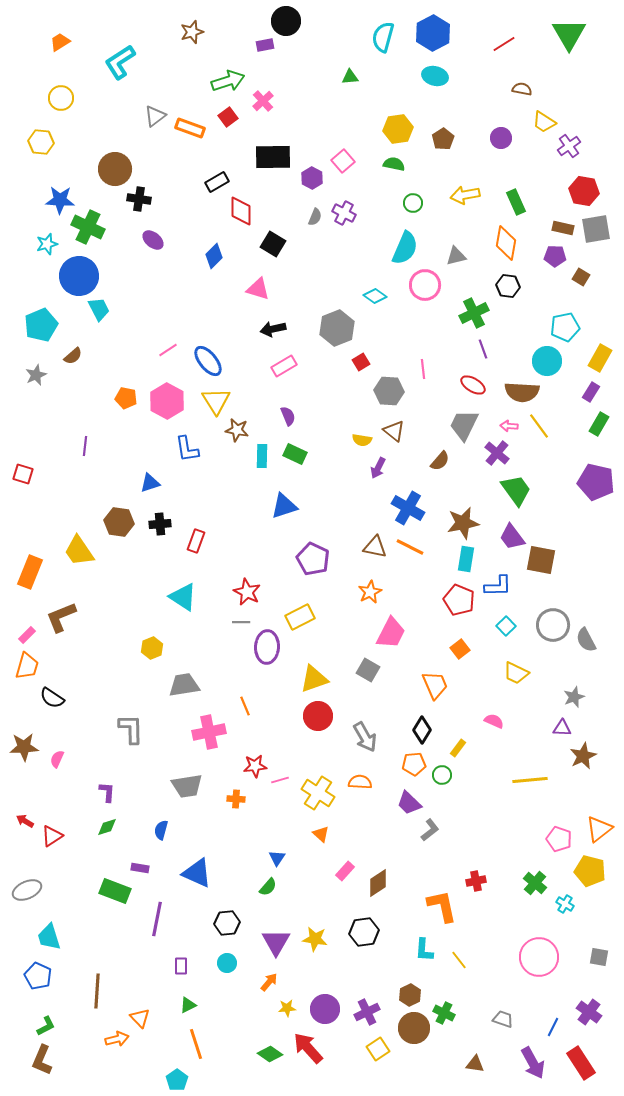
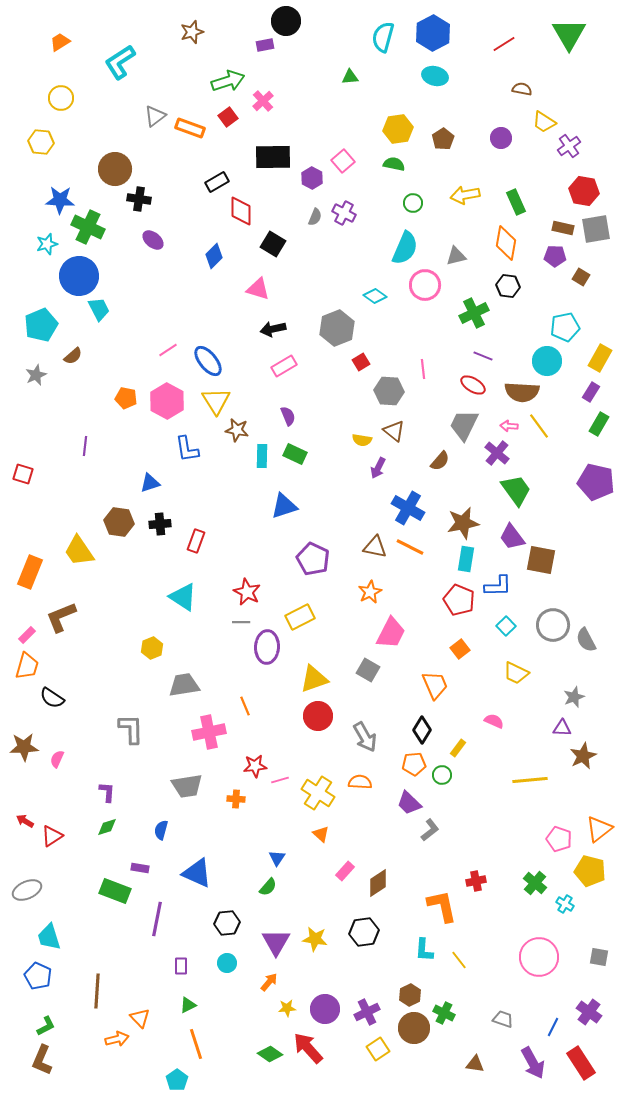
purple line at (483, 349): moved 7 px down; rotated 48 degrees counterclockwise
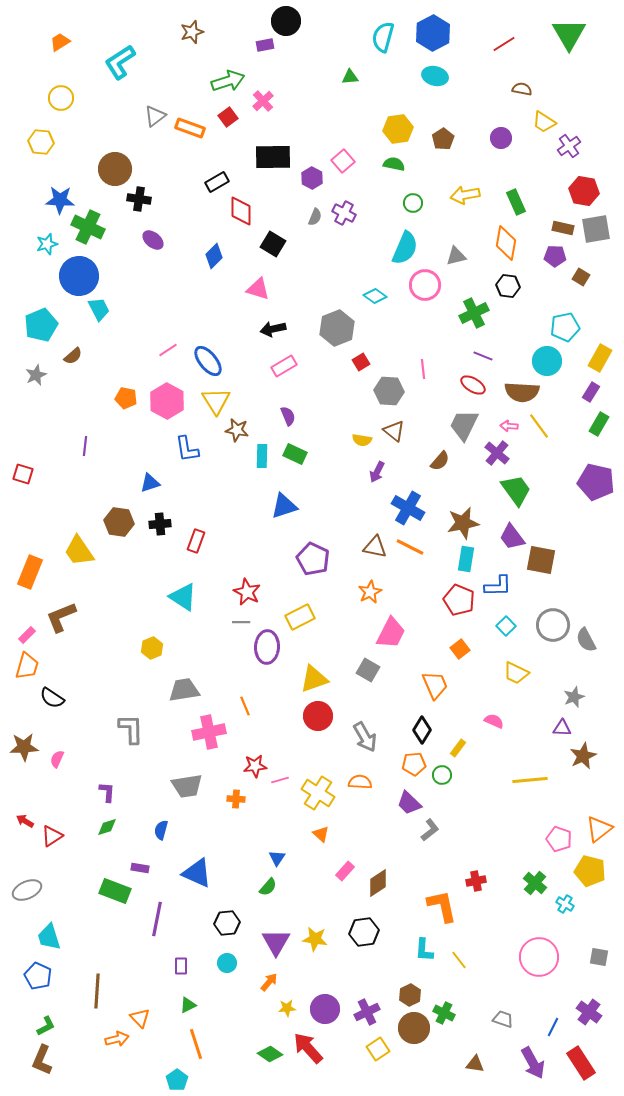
purple arrow at (378, 468): moved 1 px left, 4 px down
gray trapezoid at (184, 685): moved 5 px down
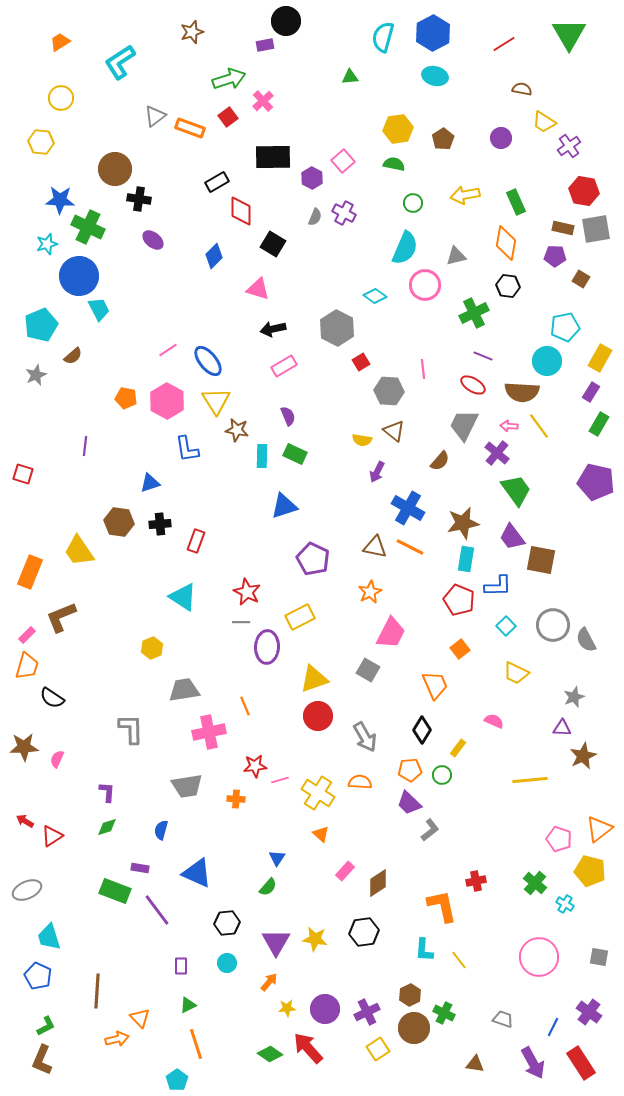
green arrow at (228, 81): moved 1 px right, 2 px up
brown square at (581, 277): moved 2 px down
gray hexagon at (337, 328): rotated 12 degrees counterclockwise
orange pentagon at (414, 764): moved 4 px left, 6 px down
purple line at (157, 919): moved 9 px up; rotated 48 degrees counterclockwise
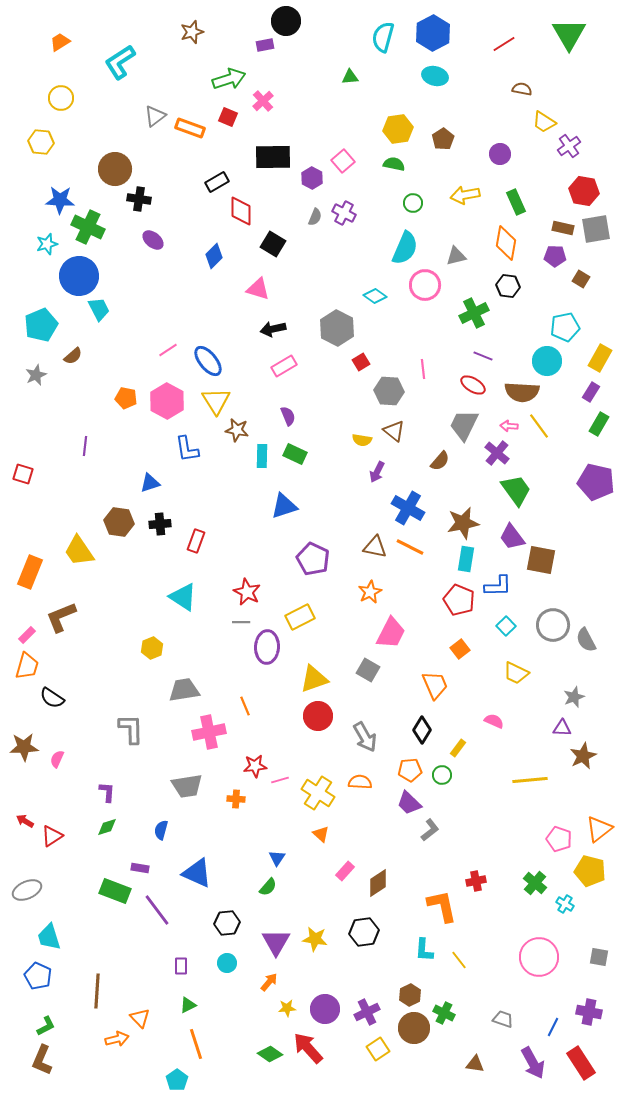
red square at (228, 117): rotated 30 degrees counterclockwise
purple circle at (501, 138): moved 1 px left, 16 px down
purple cross at (589, 1012): rotated 25 degrees counterclockwise
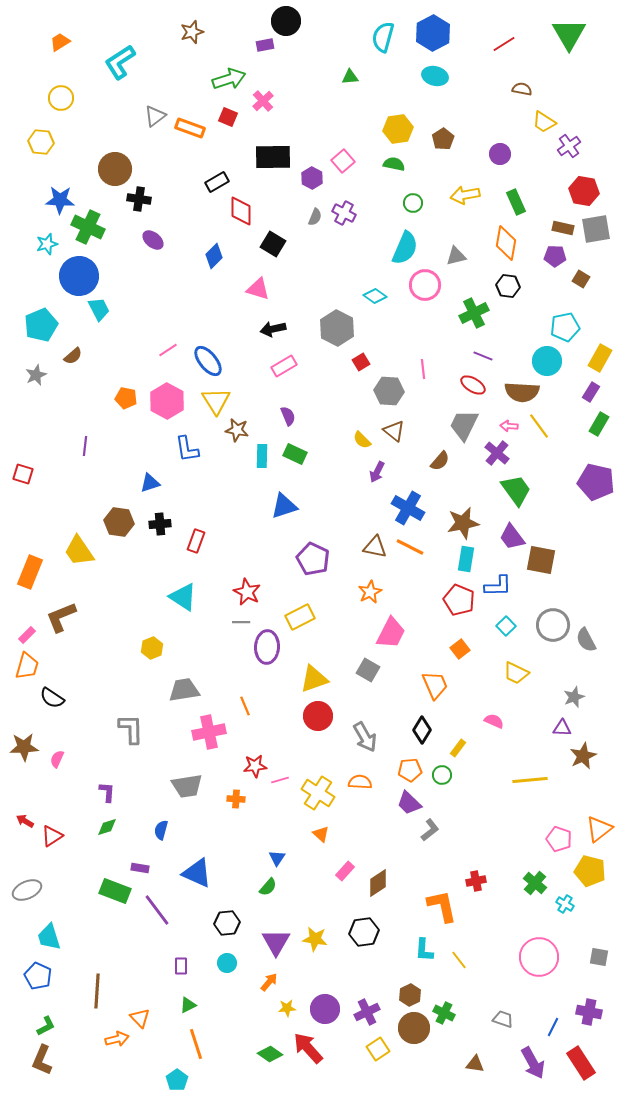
yellow semicircle at (362, 440): rotated 36 degrees clockwise
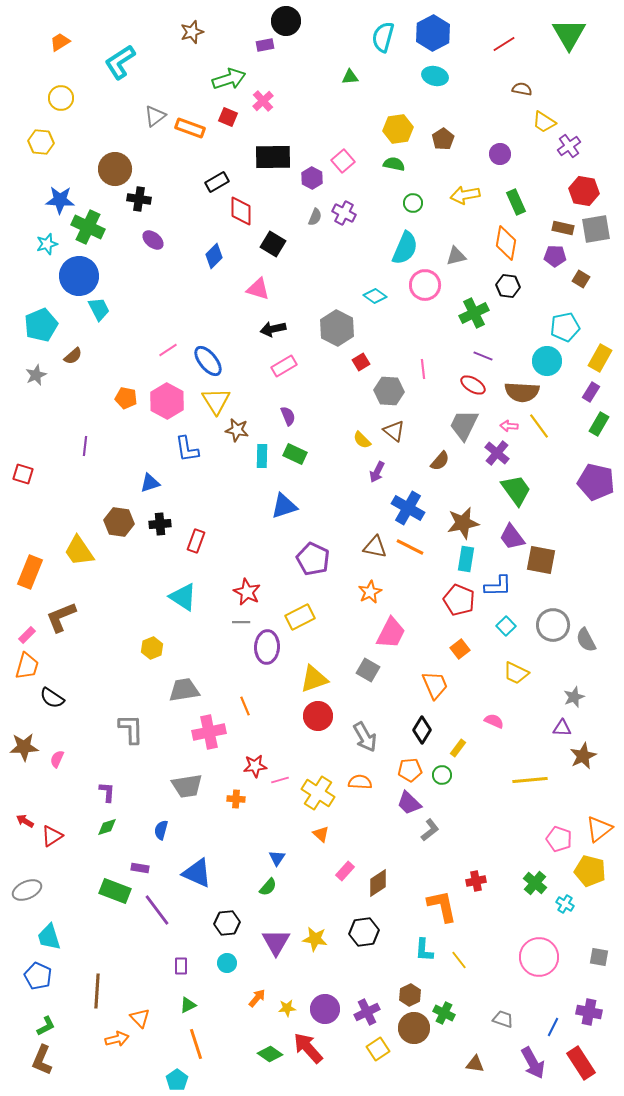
orange arrow at (269, 982): moved 12 px left, 16 px down
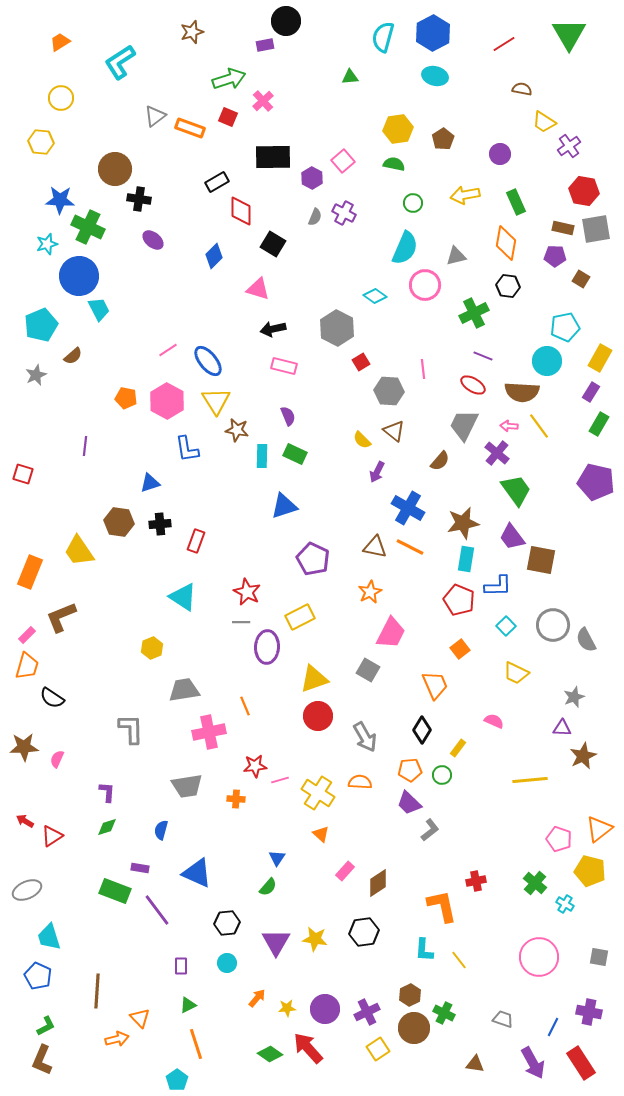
pink rectangle at (284, 366): rotated 45 degrees clockwise
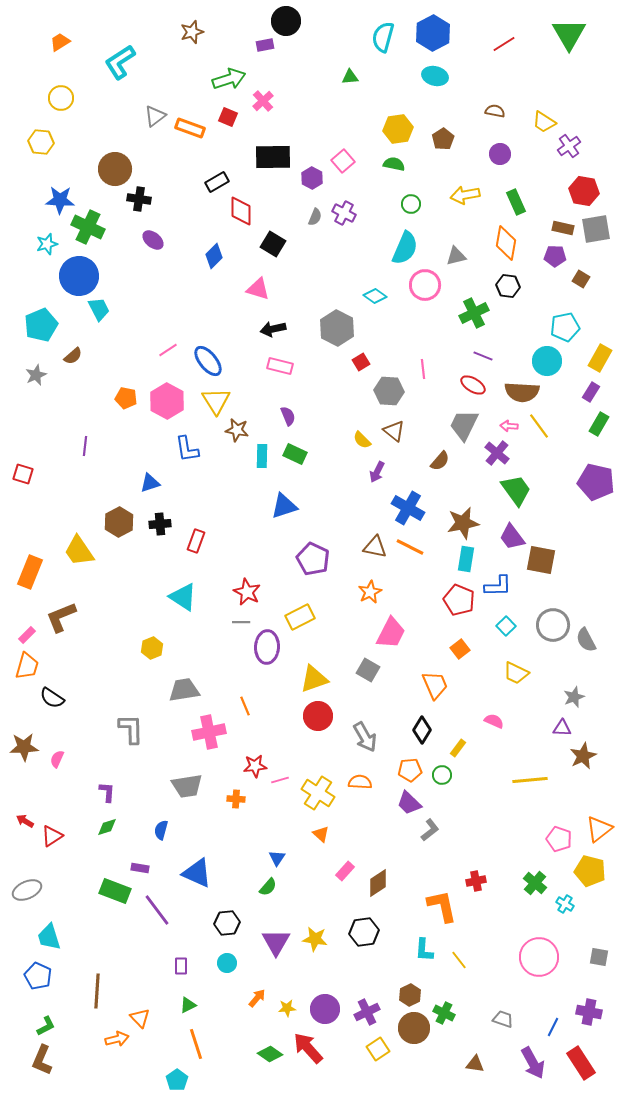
brown semicircle at (522, 89): moved 27 px left, 22 px down
green circle at (413, 203): moved 2 px left, 1 px down
pink rectangle at (284, 366): moved 4 px left
brown hexagon at (119, 522): rotated 24 degrees clockwise
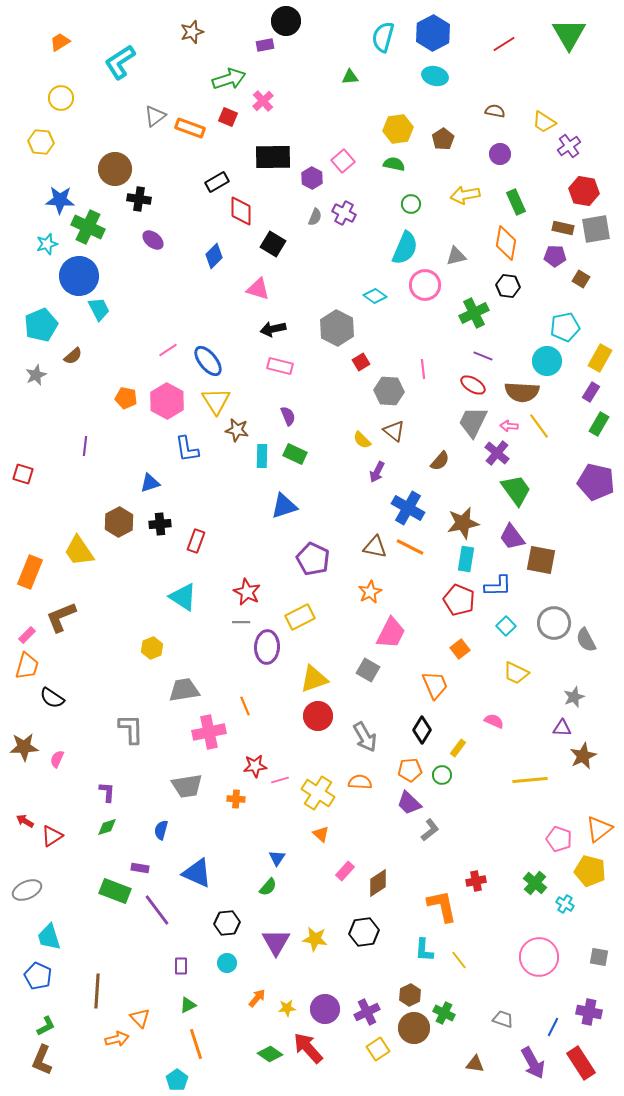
gray trapezoid at (464, 425): moved 9 px right, 3 px up
gray circle at (553, 625): moved 1 px right, 2 px up
